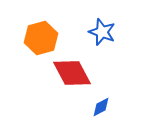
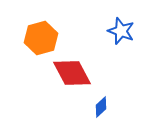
blue star: moved 19 px right, 1 px up
blue diamond: rotated 15 degrees counterclockwise
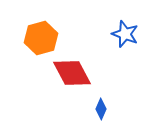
blue star: moved 4 px right, 3 px down
blue diamond: moved 2 px down; rotated 25 degrees counterclockwise
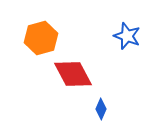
blue star: moved 2 px right, 2 px down
red diamond: moved 1 px right, 1 px down
